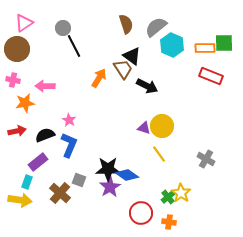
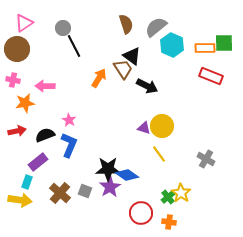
gray square: moved 6 px right, 11 px down
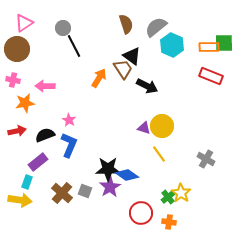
orange rectangle: moved 4 px right, 1 px up
brown cross: moved 2 px right
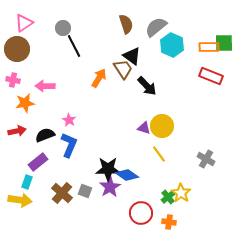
black arrow: rotated 20 degrees clockwise
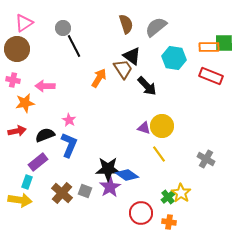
cyan hexagon: moved 2 px right, 13 px down; rotated 15 degrees counterclockwise
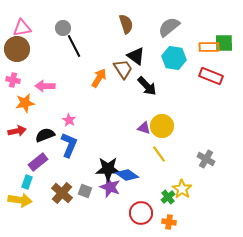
pink triangle: moved 2 px left, 5 px down; rotated 24 degrees clockwise
gray semicircle: moved 13 px right
black triangle: moved 4 px right
purple star: rotated 20 degrees counterclockwise
yellow star: moved 1 px right, 4 px up
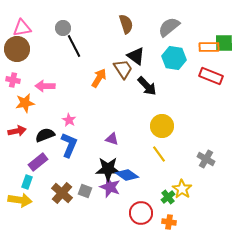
purple triangle: moved 32 px left, 11 px down
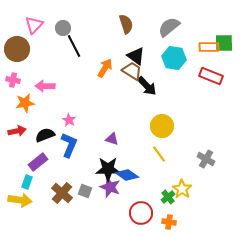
pink triangle: moved 12 px right, 3 px up; rotated 36 degrees counterclockwise
brown trapezoid: moved 9 px right, 2 px down; rotated 25 degrees counterclockwise
orange arrow: moved 6 px right, 10 px up
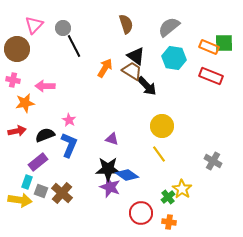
orange rectangle: rotated 24 degrees clockwise
gray cross: moved 7 px right, 2 px down
gray square: moved 44 px left
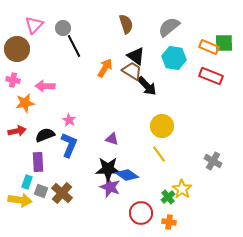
purple rectangle: rotated 54 degrees counterclockwise
